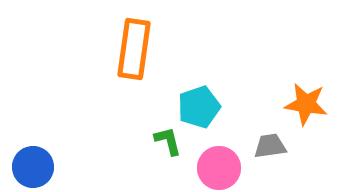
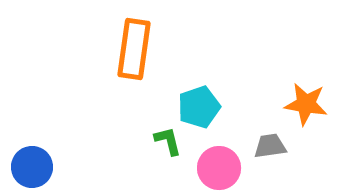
blue circle: moved 1 px left
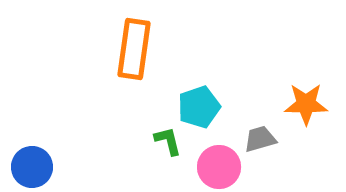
orange star: rotated 9 degrees counterclockwise
gray trapezoid: moved 10 px left, 7 px up; rotated 8 degrees counterclockwise
pink circle: moved 1 px up
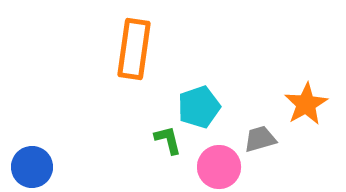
orange star: rotated 30 degrees counterclockwise
green L-shape: moved 1 px up
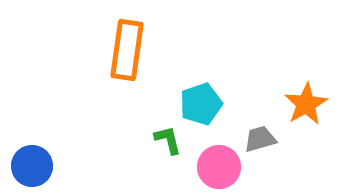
orange rectangle: moved 7 px left, 1 px down
cyan pentagon: moved 2 px right, 3 px up
blue circle: moved 1 px up
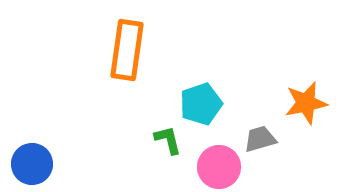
orange star: moved 1 px up; rotated 18 degrees clockwise
blue circle: moved 2 px up
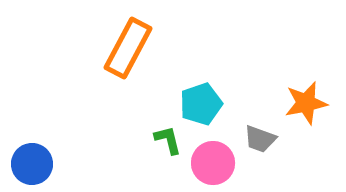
orange rectangle: moved 1 px right, 2 px up; rotated 20 degrees clockwise
gray trapezoid: rotated 144 degrees counterclockwise
pink circle: moved 6 px left, 4 px up
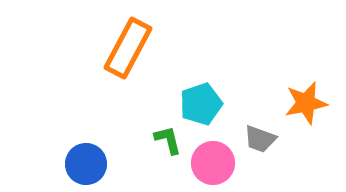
blue circle: moved 54 px right
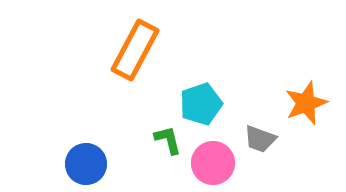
orange rectangle: moved 7 px right, 2 px down
orange star: rotated 9 degrees counterclockwise
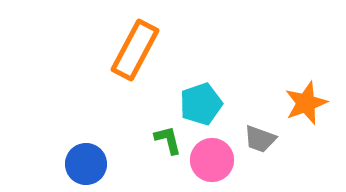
pink circle: moved 1 px left, 3 px up
